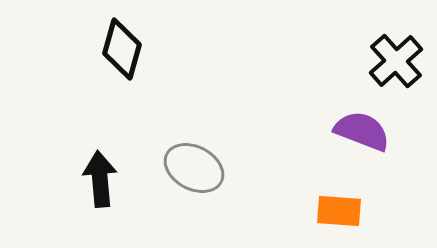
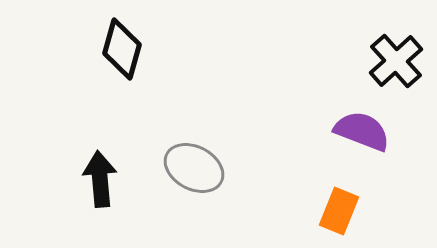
orange rectangle: rotated 72 degrees counterclockwise
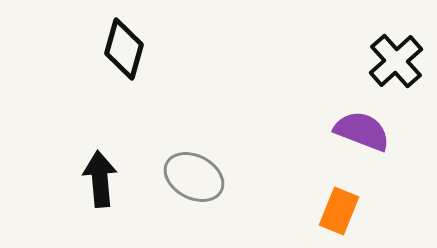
black diamond: moved 2 px right
gray ellipse: moved 9 px down
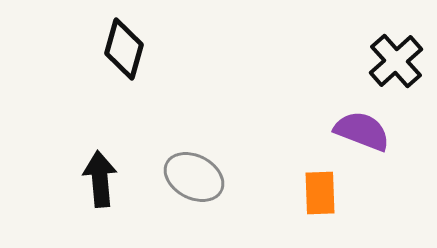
orange rectangle: moved 19 px left, 18 px up; rotated 24 degrees counterclockwise
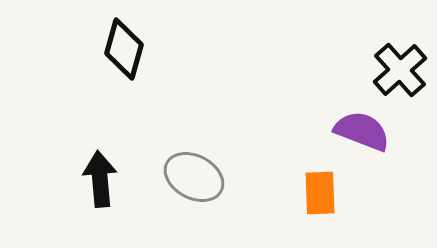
black cross: moved 4 px right, 9 px down
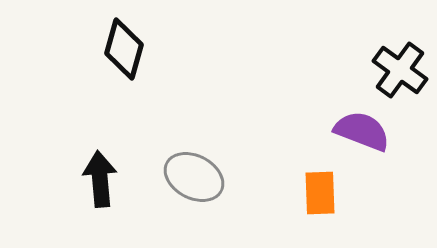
black cross: rotated 12 degrees counterclockwise
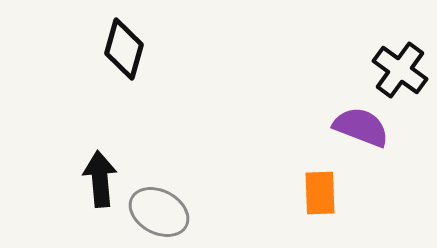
purple semicircle: moved 1 px left, 4 px up
gray ellipse: moved 35 px left, 35 px down
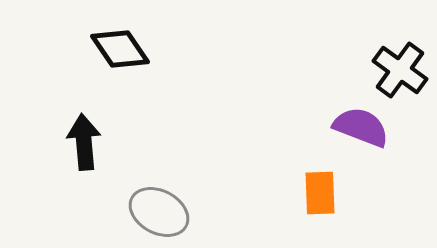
black diamond: moved 4 px left; rotated 50 degrees counterclockwise
black arrow: moved 16 px left, 37 px up
